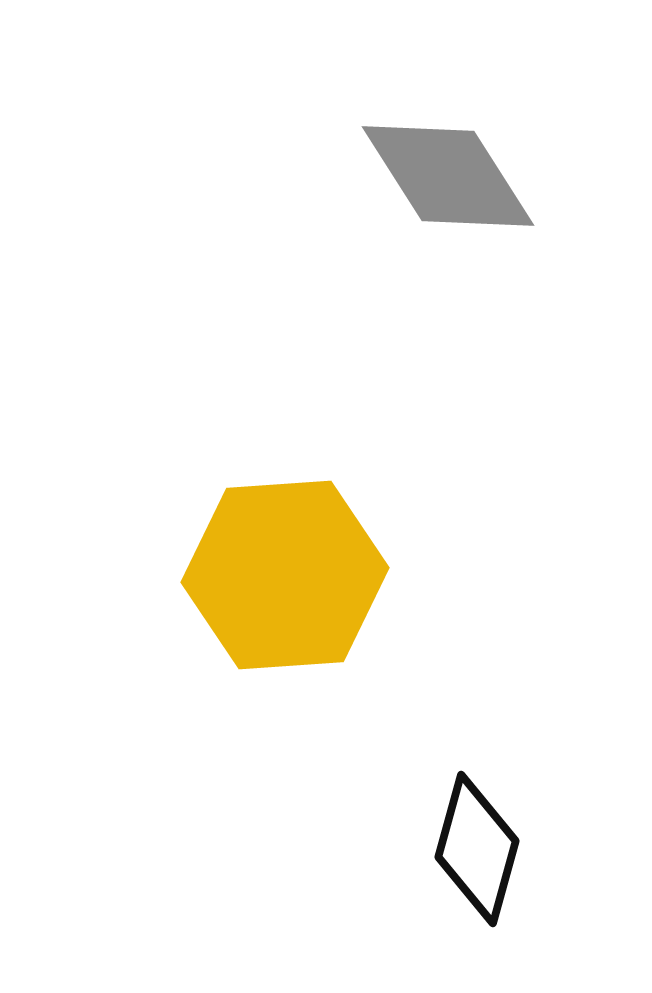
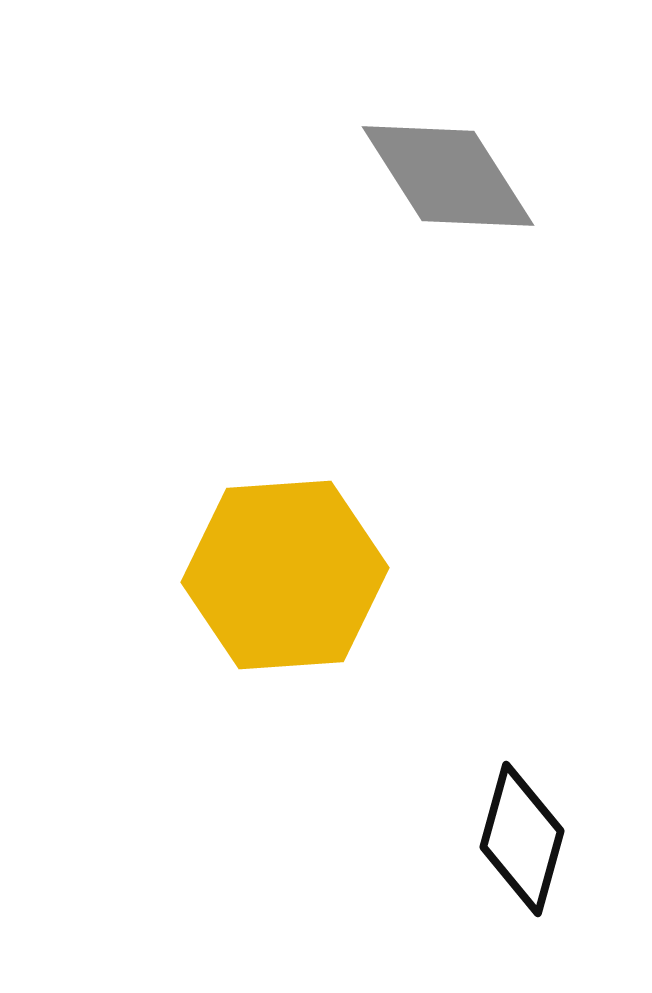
black diamond: moved 45 px right, 10 px up
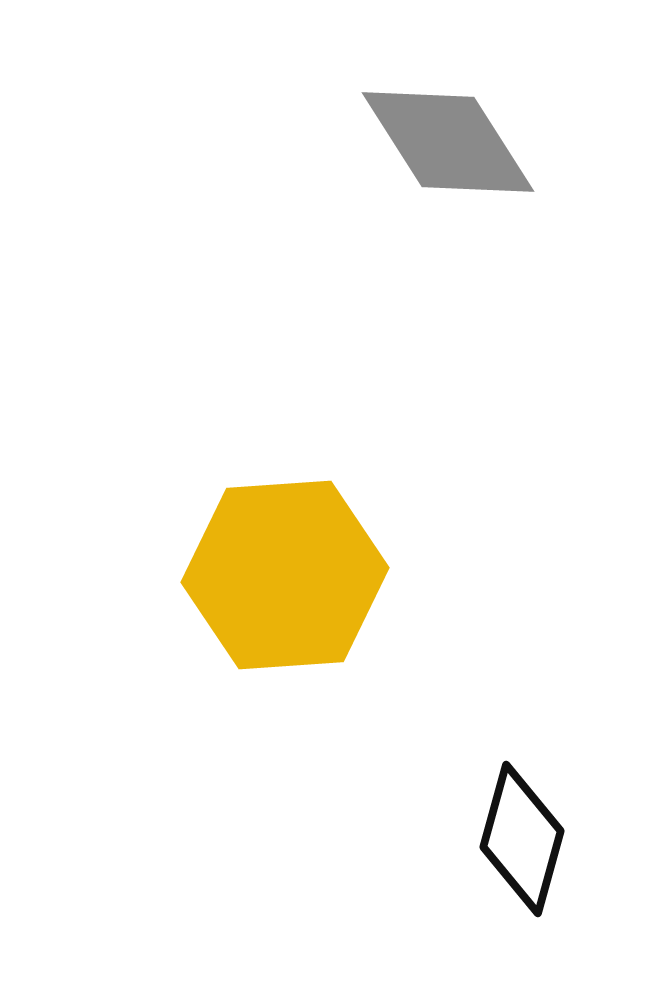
gray diamond: moved 34 px up
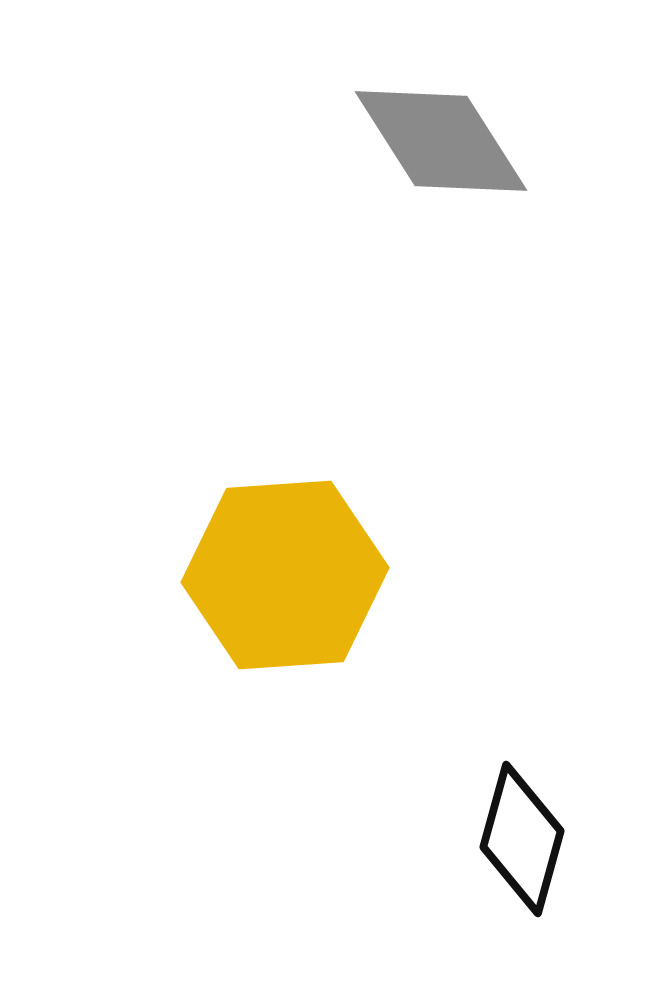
gray diamond: moved 7 px left, 1 px up
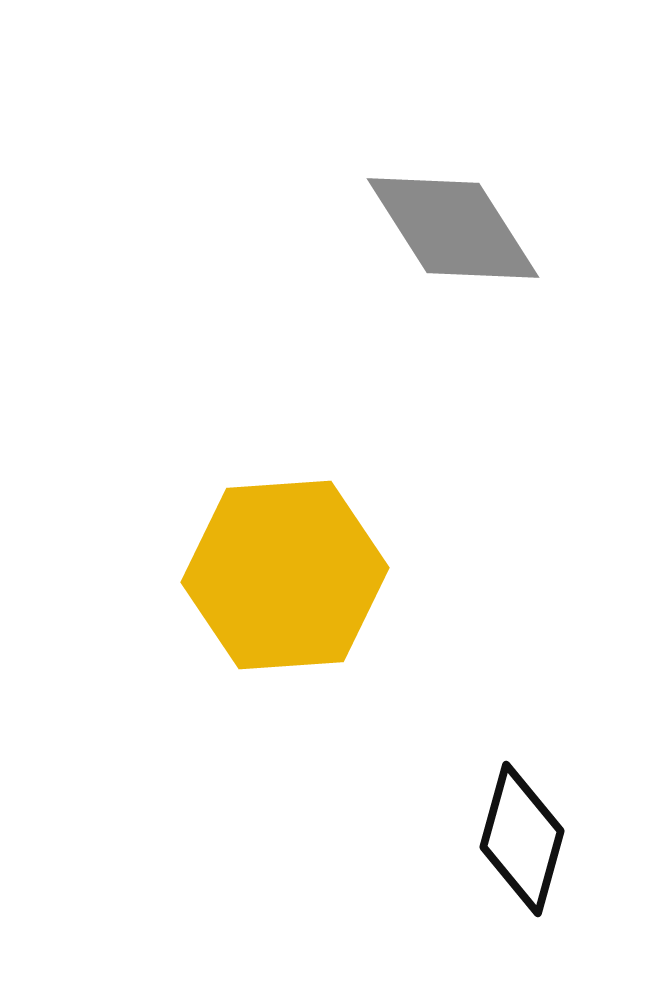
gray diamond: moved 12 px right, 87 px down
